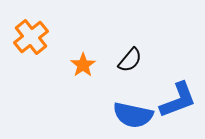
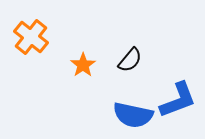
orange cross: rotated 12 degrees counterclockwise
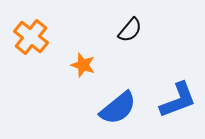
black semicircle: moved 30 px up
orange star: rotated 20 degrees counterclockwise
blue semicircle: moved 15 px left, 7 px up; rotated 51 degrees counterclockwise
